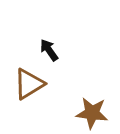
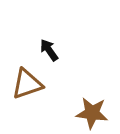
brown triangle: moved 2 px left; rotated 12 degrees clockwise
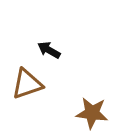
black arrow: rotated 25 degrees counterclockwise
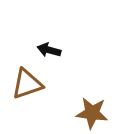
black arrow: rotated 15 degrees counterclockwise
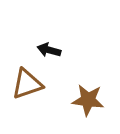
brown star: moved 4 px left, 13 px up
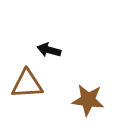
brown triangle: rotated 16 degrees clockwise
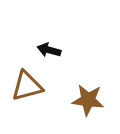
brown triangle: moved 2 px down; rotated 12 degrees counterclockwise
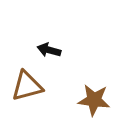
brown star: moved 6 px right
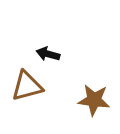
black arrow: moved 1 px left, 4 px down
